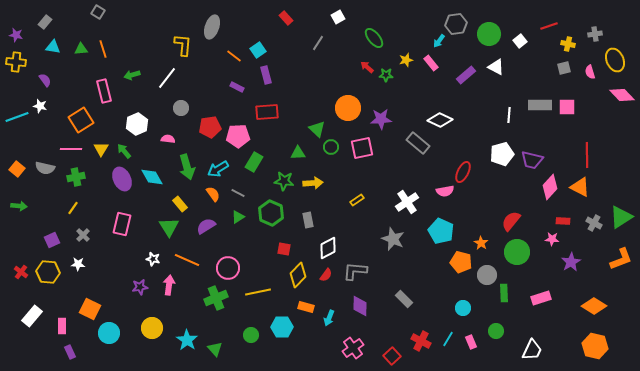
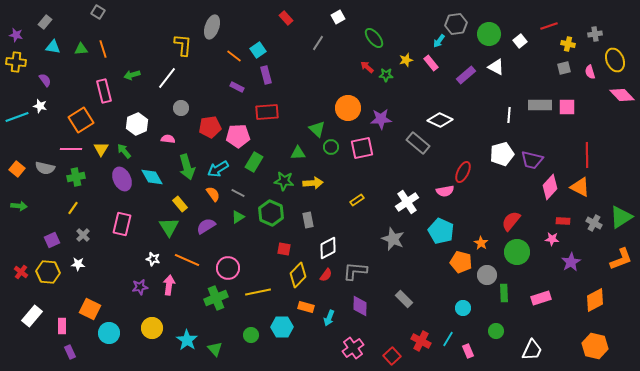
orange diamond at (594, 306): moved 1 px right, 6 px up; rotated 60 degrees counterclockwise
pink rectangle at (471, 342): moved 3 px left, 9 px down
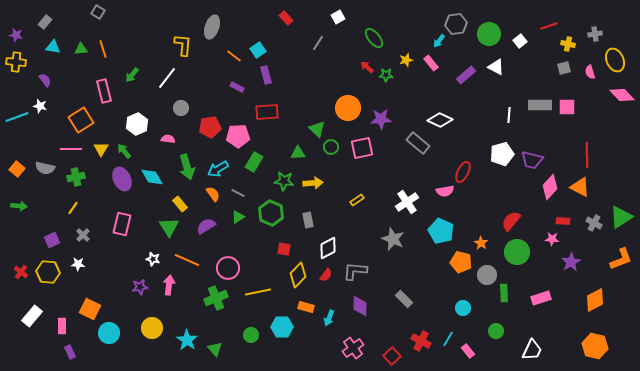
green arrow at (132, 75): rotated 35 degrees counterclockwise
pink rectangle at (468, 351): rotated 16 degrees counterclockwise
